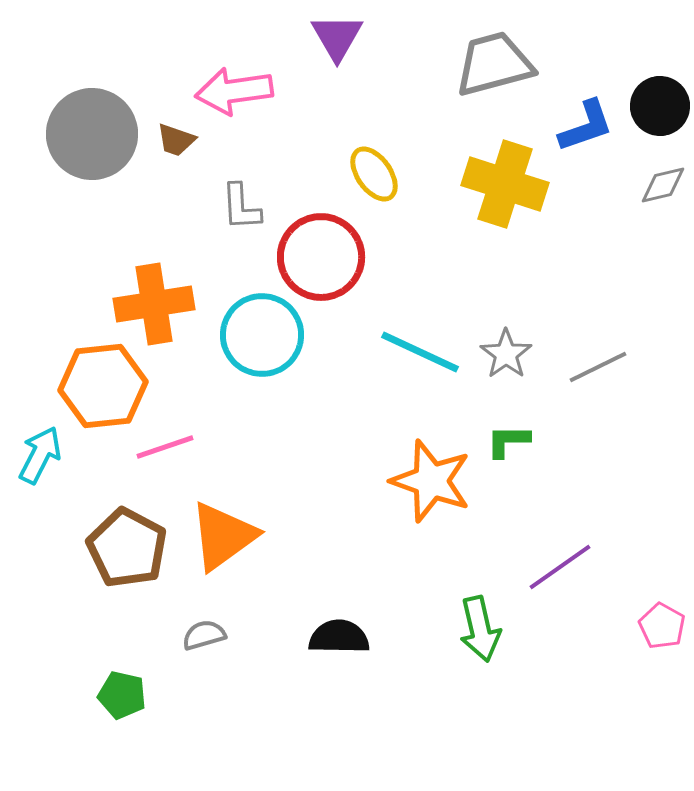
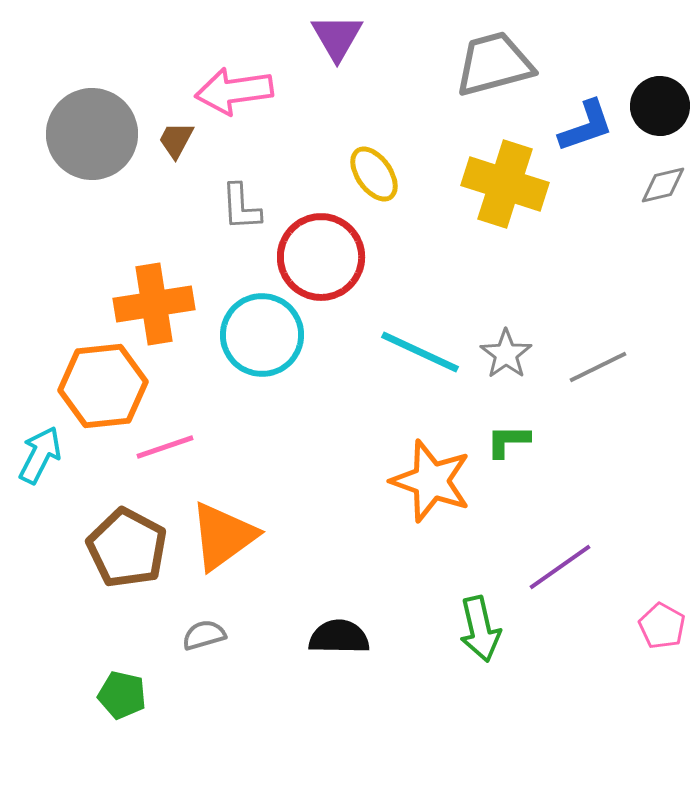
brown trapezoid: rotated 99 degrees clockwise
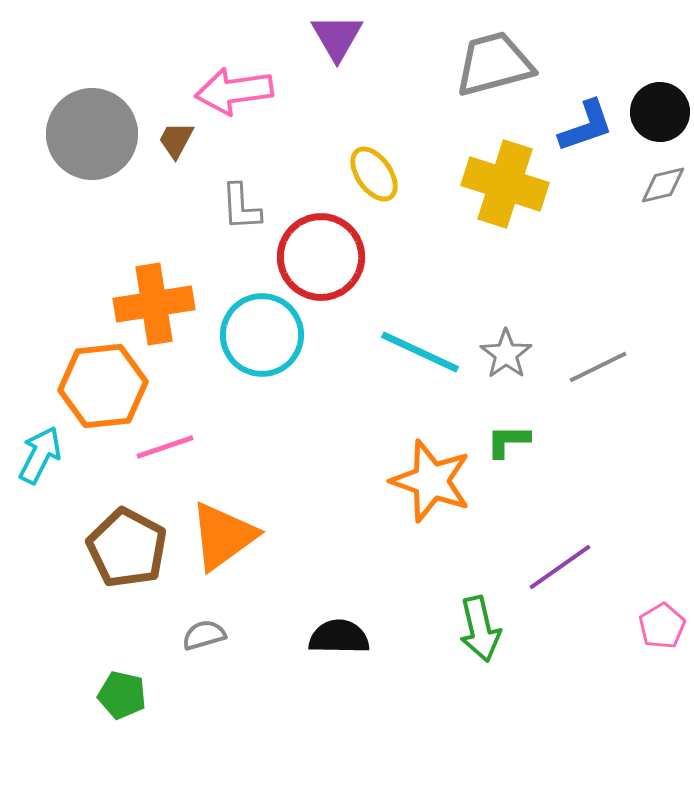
black circle: moved 6 px down
pink pentagon: rotated 12 degrees clockwise
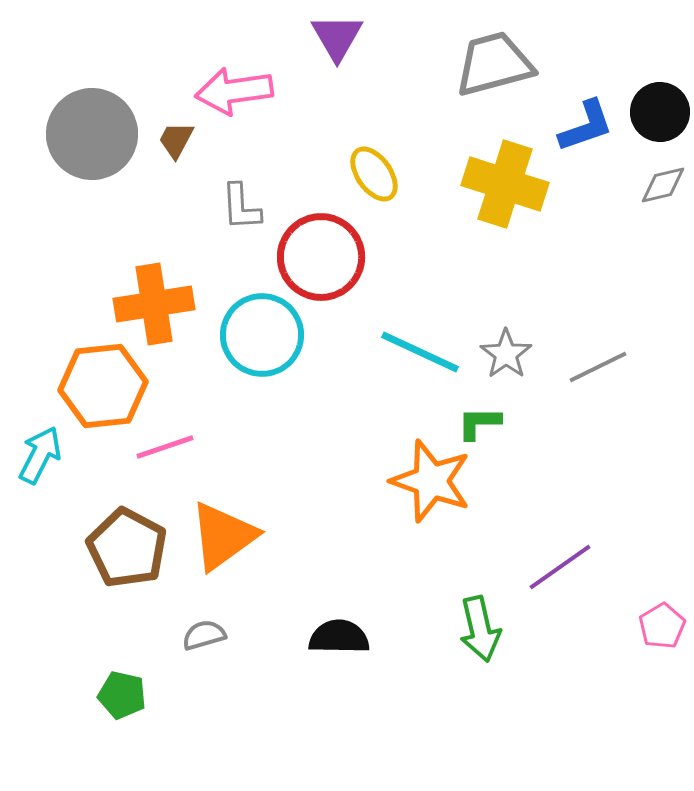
green L-shape: moved 29 px left, 18 px up
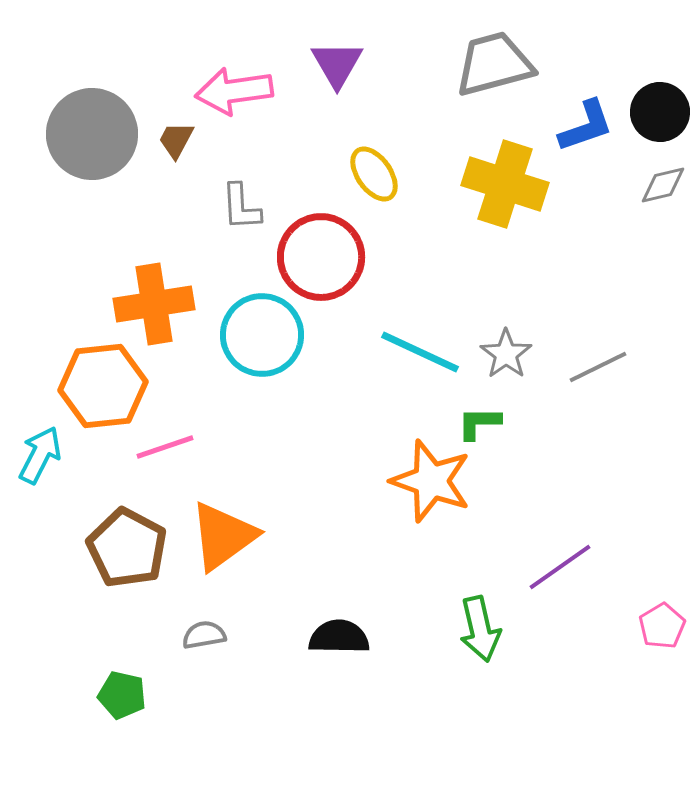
purple triangle: moved 27 px down
gray semicircle: rotated 6 degrees clockwise
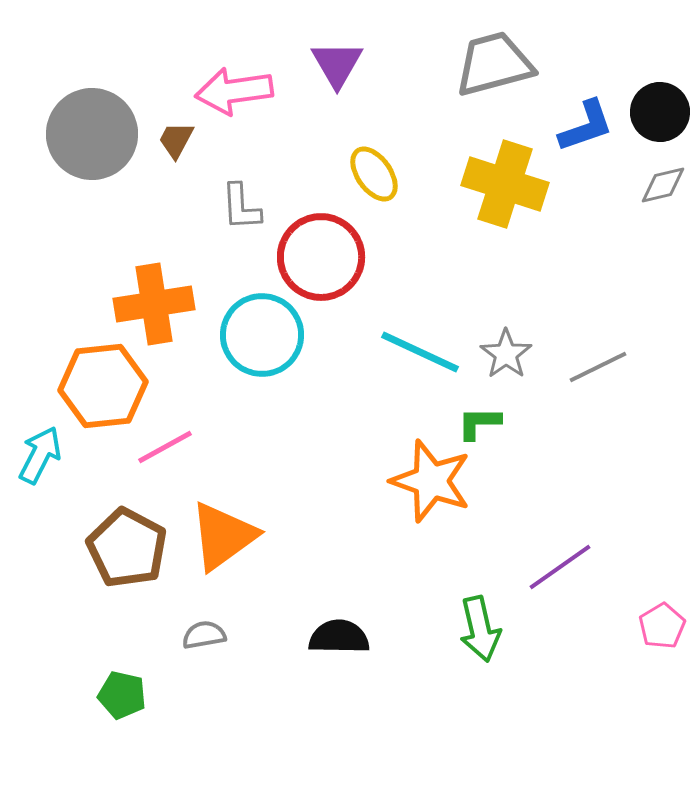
pink line: rotated 10 degrees counterclockwise
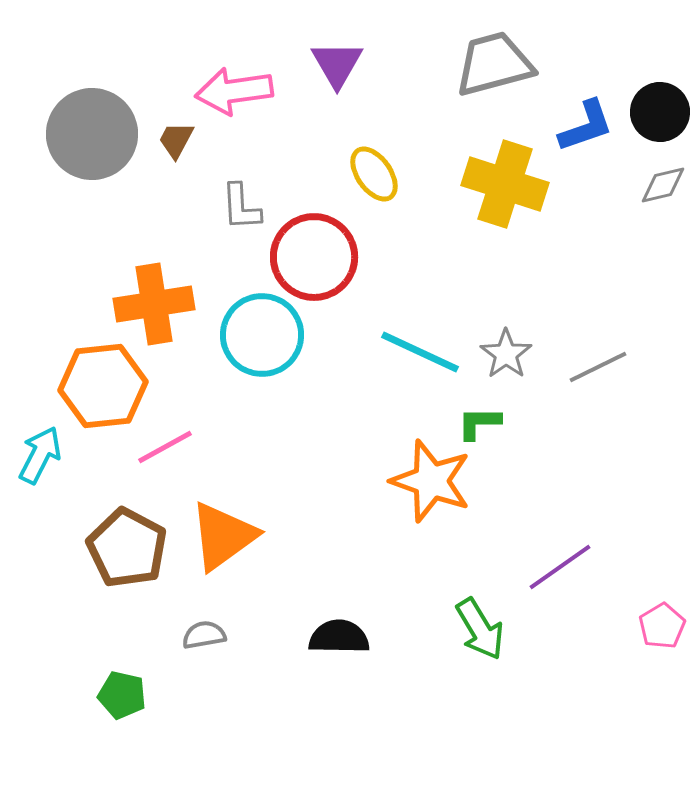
red circle: moved 7 px left
green arrow: rotated 18 degrees counterclockwise
